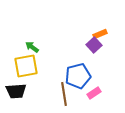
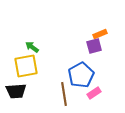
purple square: moved 1 px down; rotated 28 degrees clockwise
blue pentagon: moved 3 px right, 1 px up; rotated 15 degrees counterclockwise
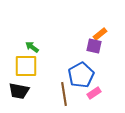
orange rectangle: rotated 16 degrees counterclockwise
purple square: rotated 28 degrees clockwise
yellow square: rotated 10 degrees clockwise
black trapezoid: moved 3 px right; rotated 15 degrees clockwise
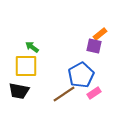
brown line: rotated 65 degrees clockwise
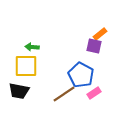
green arrow: rotated 32 degrees counterclockwise
blue pentagon: rotated 15 degrees counterclockwise
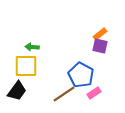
purple square: moved 6 px right
black trapezoid: moved 2 px left; rotated 65 degrees counterclockwise
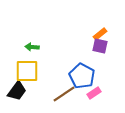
yellow square: moved 1 px right, 5 px down
blue pentagon: moved 1 px right, 1 px down
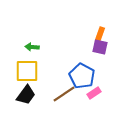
orange rectangle: rotated 32 degrees counterclockwise
purple square: moved 1 px down
black trapezoid: moved 9 px right, 4 px down
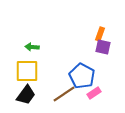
purple square: moved 3 px right
